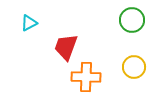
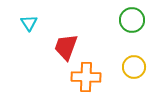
cyan triangle: rotated 36 degrees counterclockwise
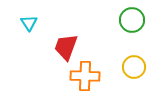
orange cross: moved 1 px left, 1 px up
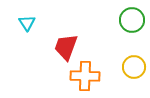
cyan triangle: moved 2 px left
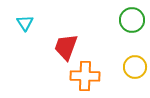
cyan triangle: moved 2 px left
yellow circle: moved 1 px right
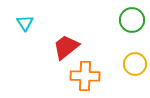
red trapezoid: rotated 32 degrees clockwise
yellow circle: moved 3 px up
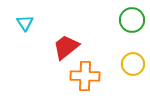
yellow circle: moved 2 px left
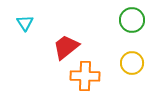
yellow circle: moved 1 px left, 1 px up
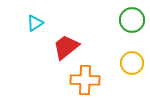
cyan triangle: moved 10 px right; rotated 30 degrees clockwise
orange cross: moved 4 px down
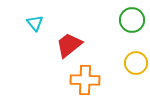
cyan triangle: rotated 36 degrees counterclockwise
red trapezoid: moved 3 px right, 2 px up
yellow circle: moved 4 px right
